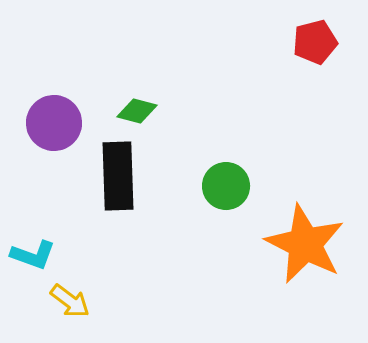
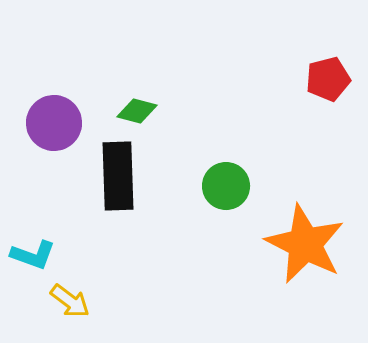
red pentagon: moved 13 px right, 37 px down
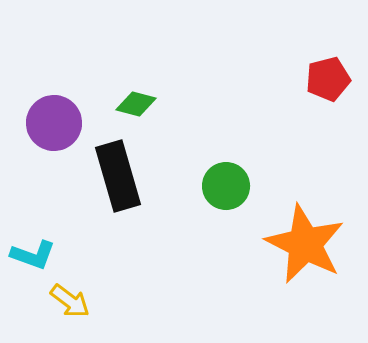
green diamond: moved 1 px left, 7 px up
black rectangle: rotated 14 degrees counterclockwise
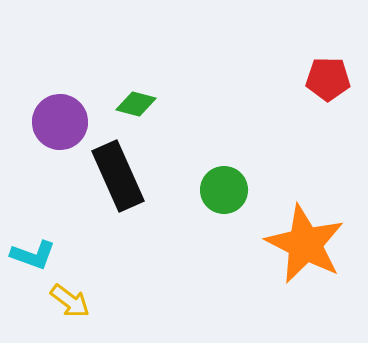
red pentagon: rotated 15 degrees clockwise
purple circle: moved 6 px right, 1 px up
black rectangle: rotated 8 degrees counterclockwise
green circle: moved 2 px left, 4 px down
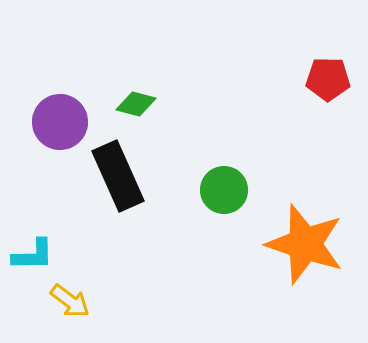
orange star: rotated 8 degrees counterclockwise
cyan L-shape: rotated 21 degrees counterclockwise
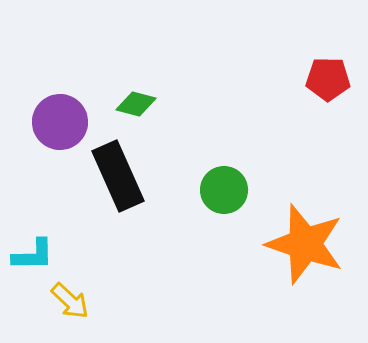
yellow arrow: rotated 6 degrees clockwise
